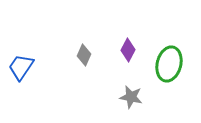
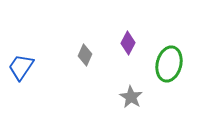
purple diamond: moved 7 px up
gray diamond: moved 1 px right
gray star: rotated 20 degrees clockwise
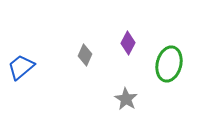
blue trapezoid: rotated 16 degrees clockwise
gray star: moved 5 px left, 2 px down
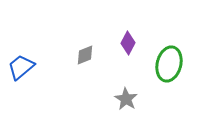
gray diamond: rotated 45 degrees clockwise
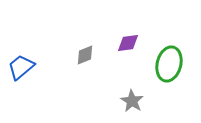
purple diamond: rotated 55 degrees clockwise
gray star: moved 6 px right, 2 px down
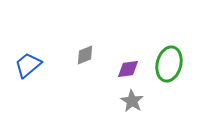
purple diamond: moved 26 px down
blue trapezoid: moved 7 px right, 2 px up
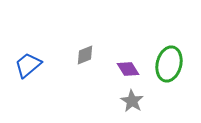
purple diamond: rotated 65 degrees clockwise
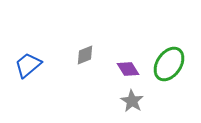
green ellipse: rotated 20 degrees clockwise
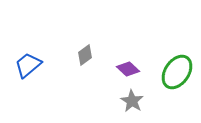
gray diamond: rotated 15 degrees counterclockwise
green ellipse: moved 8 px right, 8 px down
purple diamond: rotated 15 degrees counterclockwise
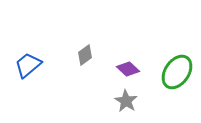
gray star: moved 6 px left
